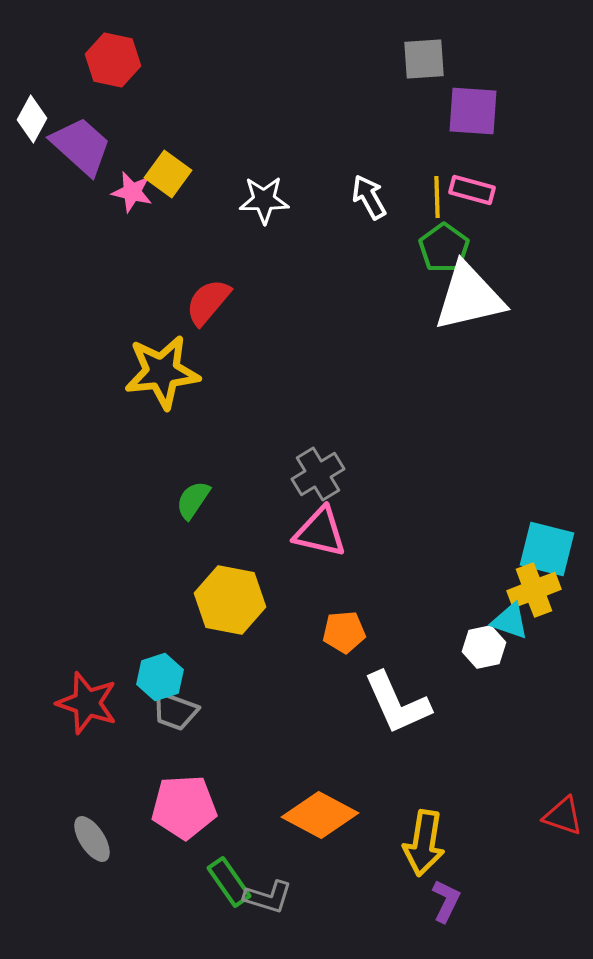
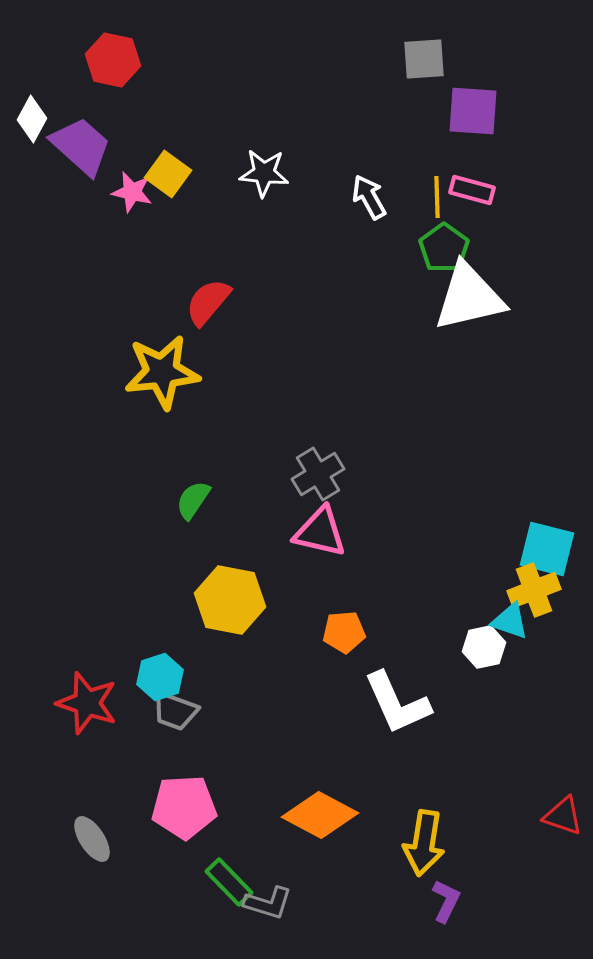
white star: moved 27 px up; rotated 6 degrees clockwise
green rectangle: rotated 9 degrees counterclockwise
gray L-shape: moved 6 px down
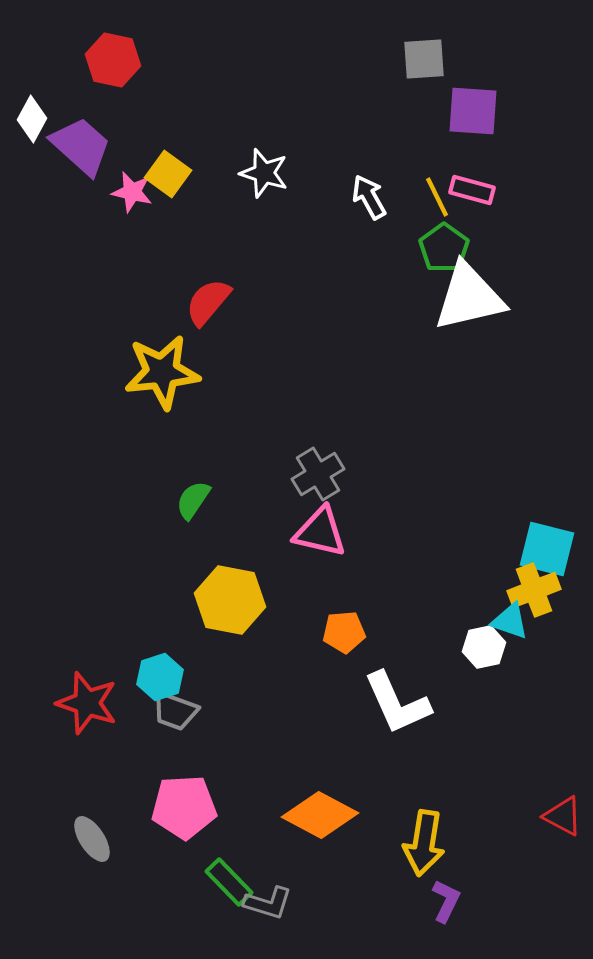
white star: rotated 12 degrees clockwise
yellow line: rotated 24 degrees counterclockwise
red triangle: rotated 9 degrees clockwise
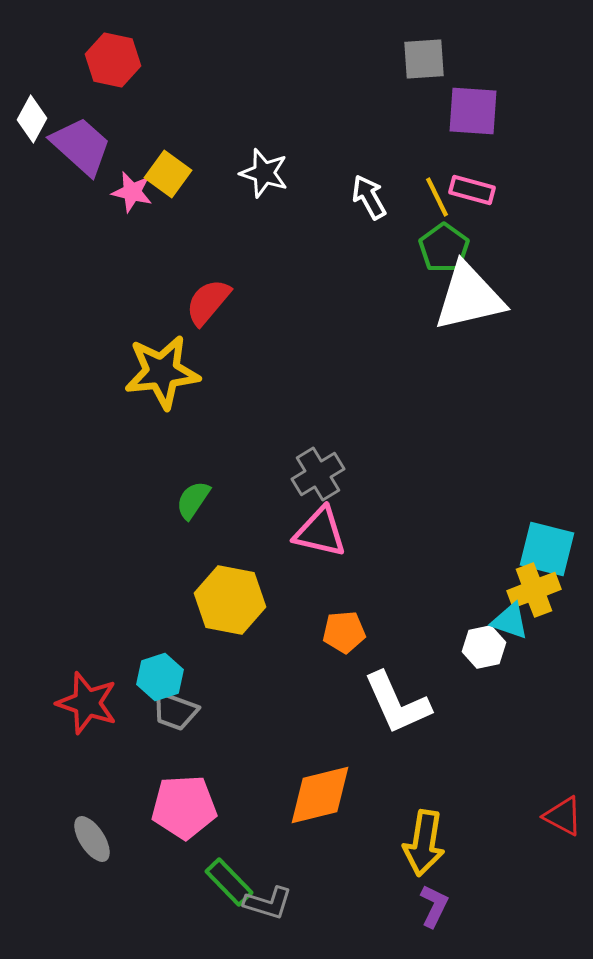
orange diamond: moved 20 px up; rotated 42 degrees counterclockwise
purple L-shape: moved 12 px left, 5 px down
